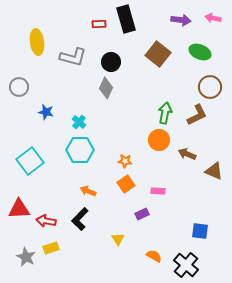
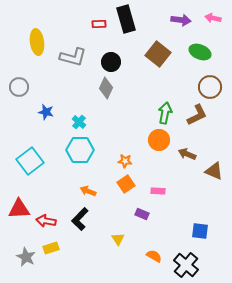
purple rectangle: rotated 48 degrees clockwise
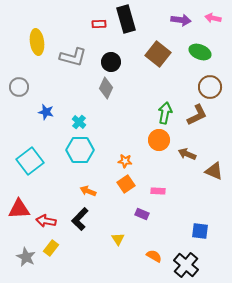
yellow rectangle: rotated 35 degrees counterclockwise
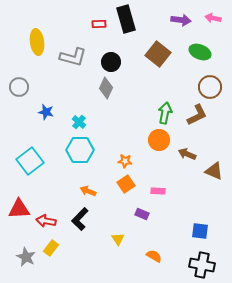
black cross: moved 16 px right; rotated 30 degrees counterclockwise
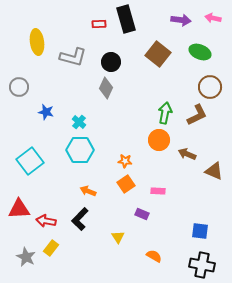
yellow triangle: moved 2 px up
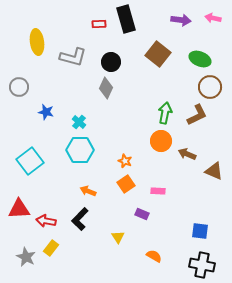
green ellipse: moved 7 px down
orange circle: moved 2 px right, 1 px down
orange star: rotated 16 degrees clockwise
